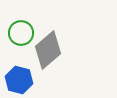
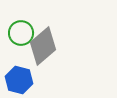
gray diamond: moved 5 px left, 4 px up
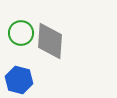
gray diamond: moved 7 px right, 5 px up; rotated 45 degrees counterclockwise
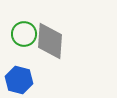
green circle: moved 3 px right, 1 px down
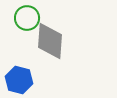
green circle: moved 3 px right, 16 px up
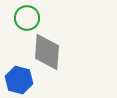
gray diamond: moved 3 px left, 11 px down
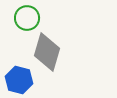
gray diamond: rotated 12 degrees clockwise
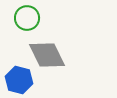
gray diamond: moved 3 px down; rotated 42 degrees counterclockwise
